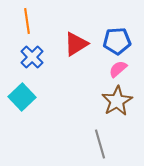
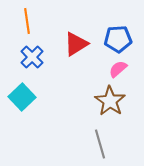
blue pentagon: moved 1 px right, 2 px up
brown star: moved 7 px left; rotated 8 degrees counterclockwise
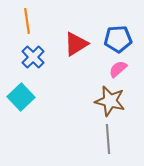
blue cross: moved 1 px right
cyan square: moved 1 px left
brown star: rotated 20 degrees counterclockwise
gray line: moved 8 px right, 5 px up; rotated 12 degrees clockwise
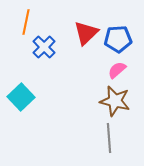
orange line: moved 1 px left, 1 px down; rotated 20 degrees clockwise
red triangle: moved 10 px right, 11 px up; rotated 12 degrees counterclockwise
blue cross: moved 11 px right, 10 px up
pink semicircle: moved 1 px left, 1 px down
brown star: moved 5 px right
gray line: moved 1 px right, 1 px up
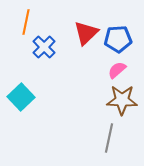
brown star: moved 7 px right, 1 px up; rotated 12 degrees counterclockwise
gray line: rotated 16 degrees clockwise
